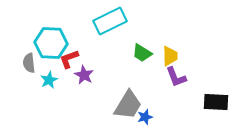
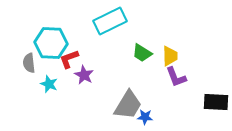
cyan star: moved 4 px down; rotated 24 degrees counterclockwise
blue star: rotated 21 degrees clockwise
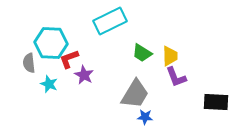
gray trapezoid: moved 7 px right, 11 px up
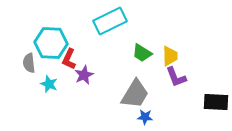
red L-shape: rotated 45 degrees counterclockwise
purple star: rotated 18 degrees clockwise
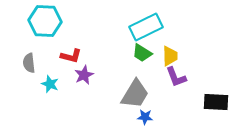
cyan rectangle: moved 36 px right, 6 px down
cyan hexagon: moved 6 px left, 22 px up
red L-shape: moved 2 px right, 3 px up; rotated 100 degrees counterclockwise
cyan star: moved 1 px right
